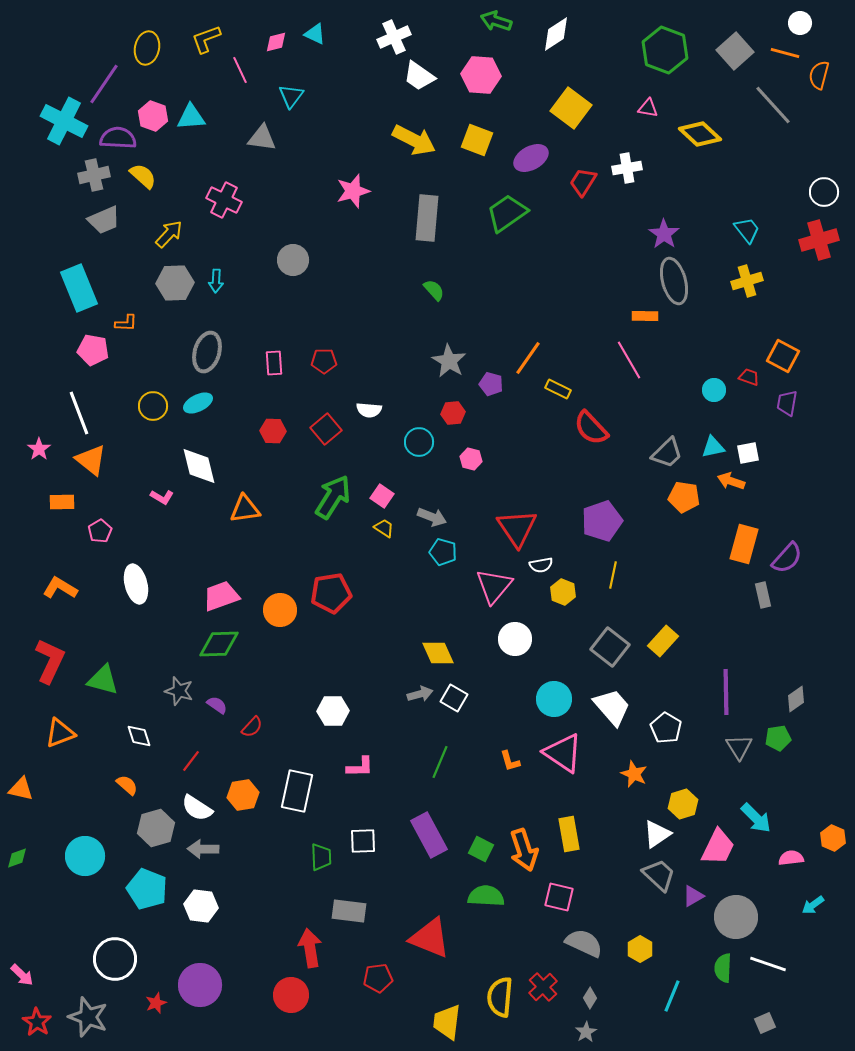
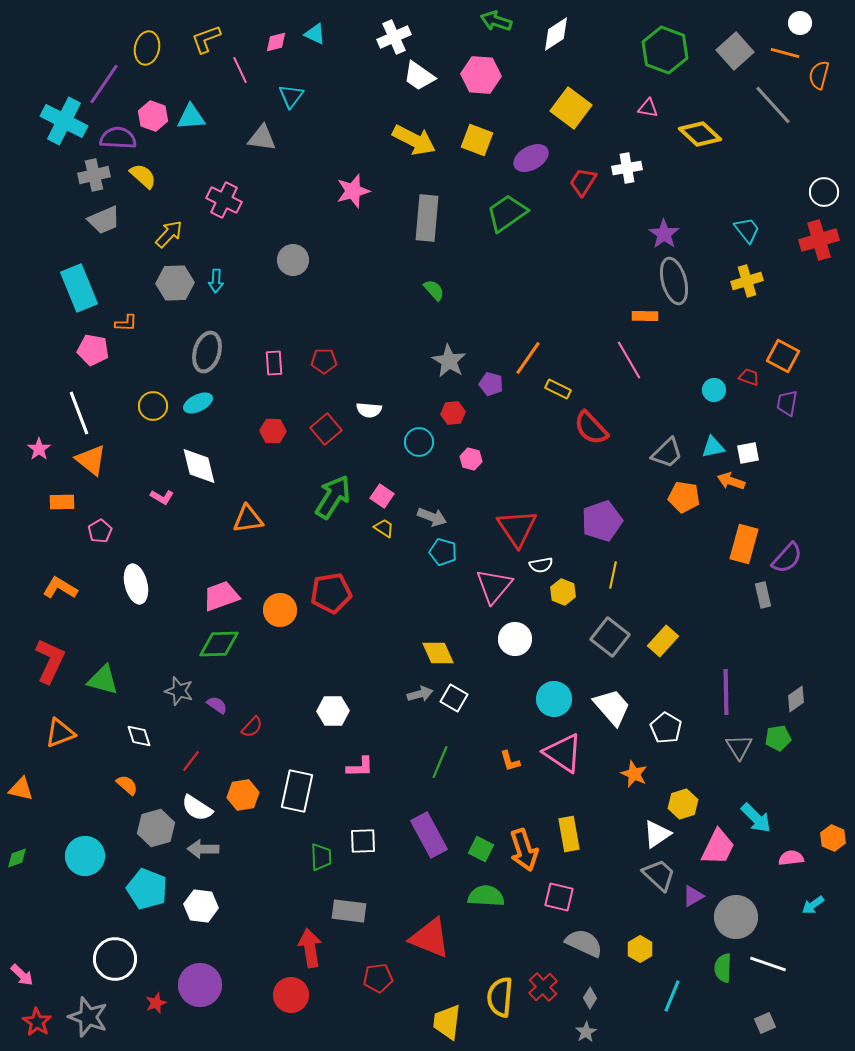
orange triangle at (245, 509): moved 3 px right, 10 px down
gray square at (610, 647): moved 10 px up
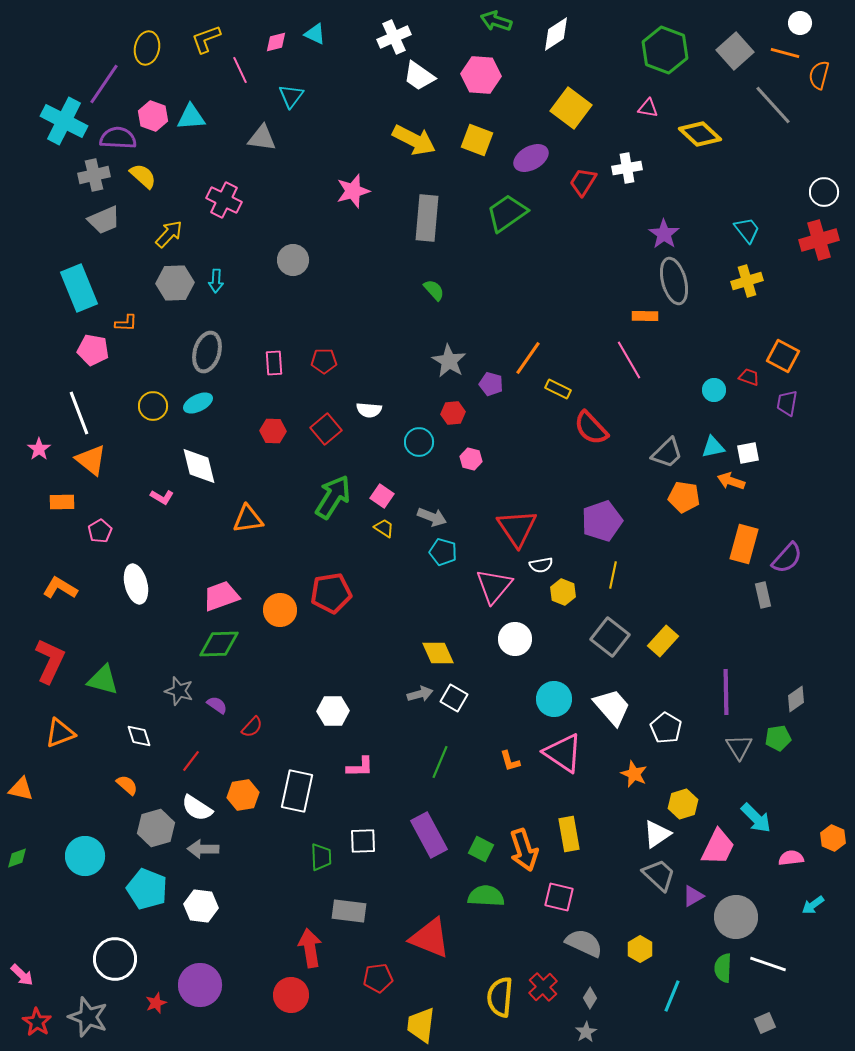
yellow trapezoid at (447, 1022): moved 26 px left, 3 px down
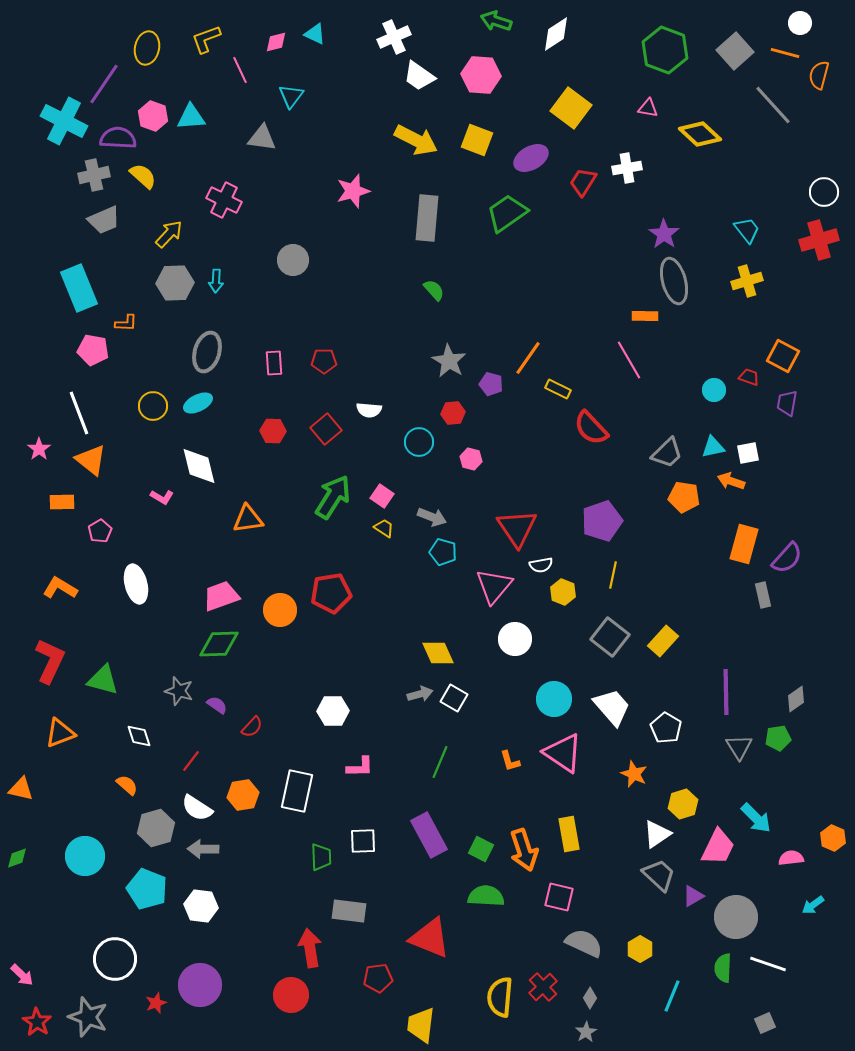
yellow arrow at (414, 140): moved 2 px right
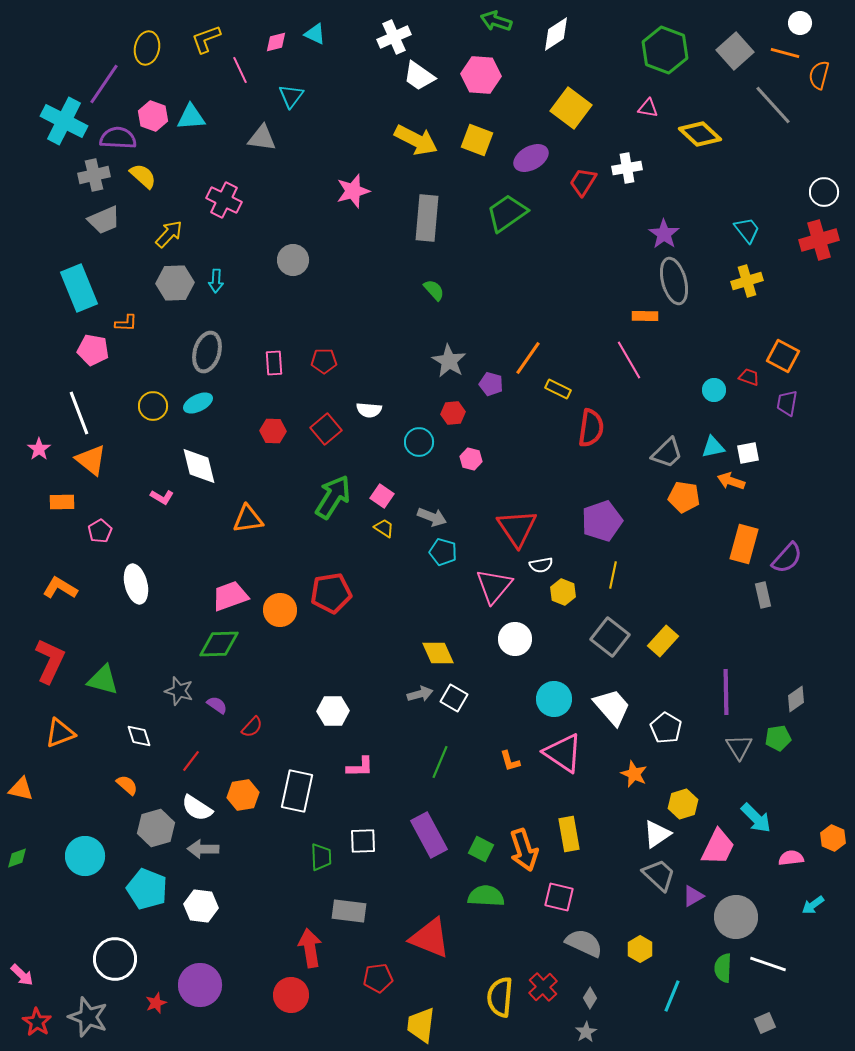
red semicircle at (591, 428): rotated 129 degrees counterclockwise
pink trapezoid at (221, 596): moved 9 px right
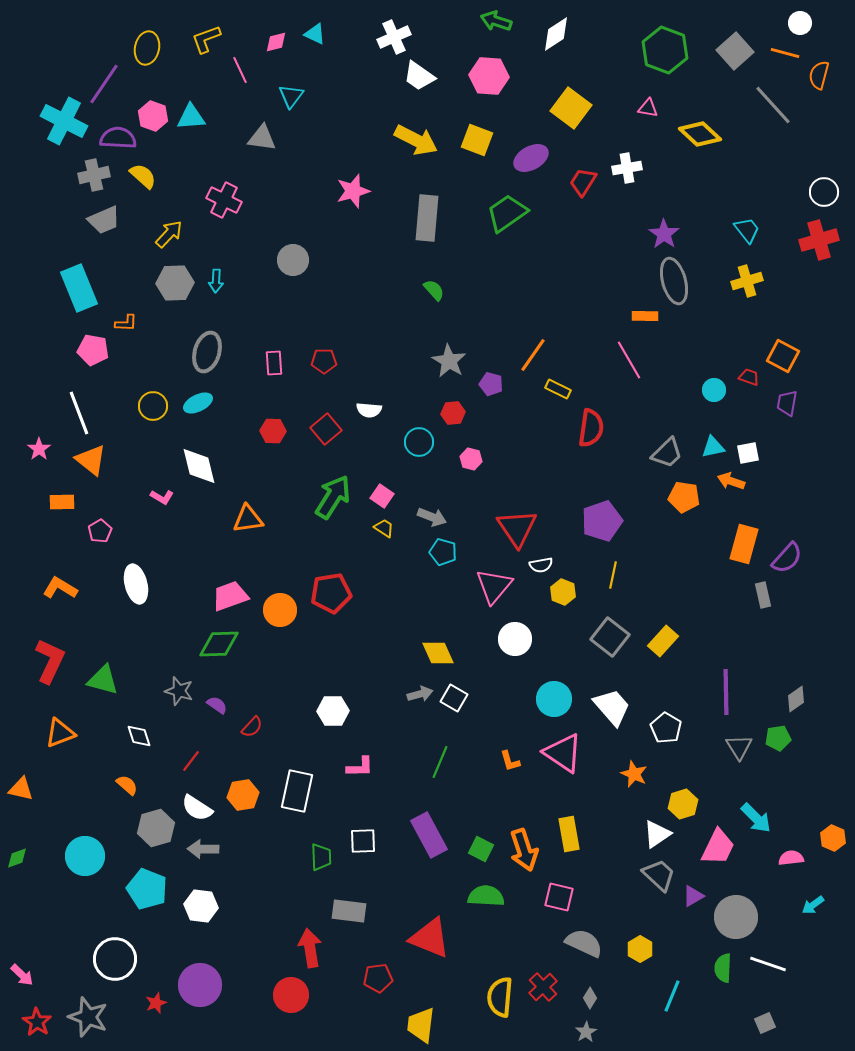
pink hexagon at (481, 75): moved 8 px right, 1 px down
orange line at (528, 358): moved 5 px right, 3 px up
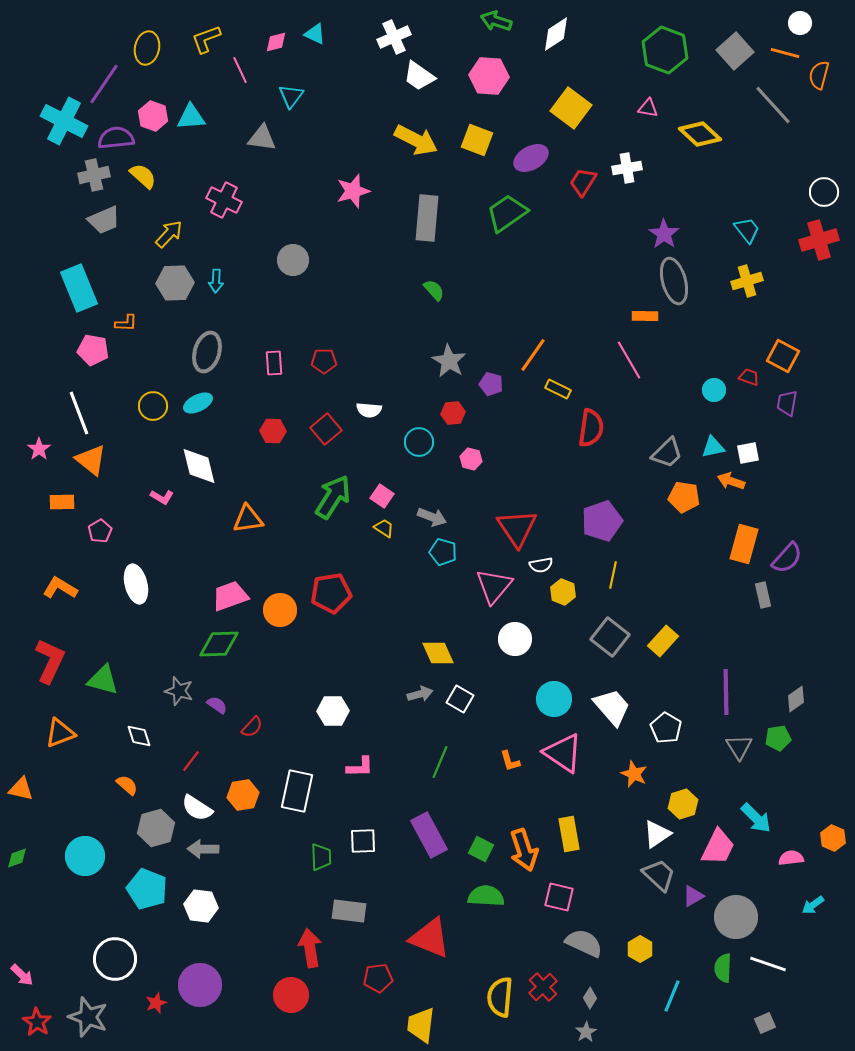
purple semicircle at (118, 138): moved 2 px left; rotated 9 degrees counterclockwise
white square at (454, 698): moved 6 px right, 1 px down
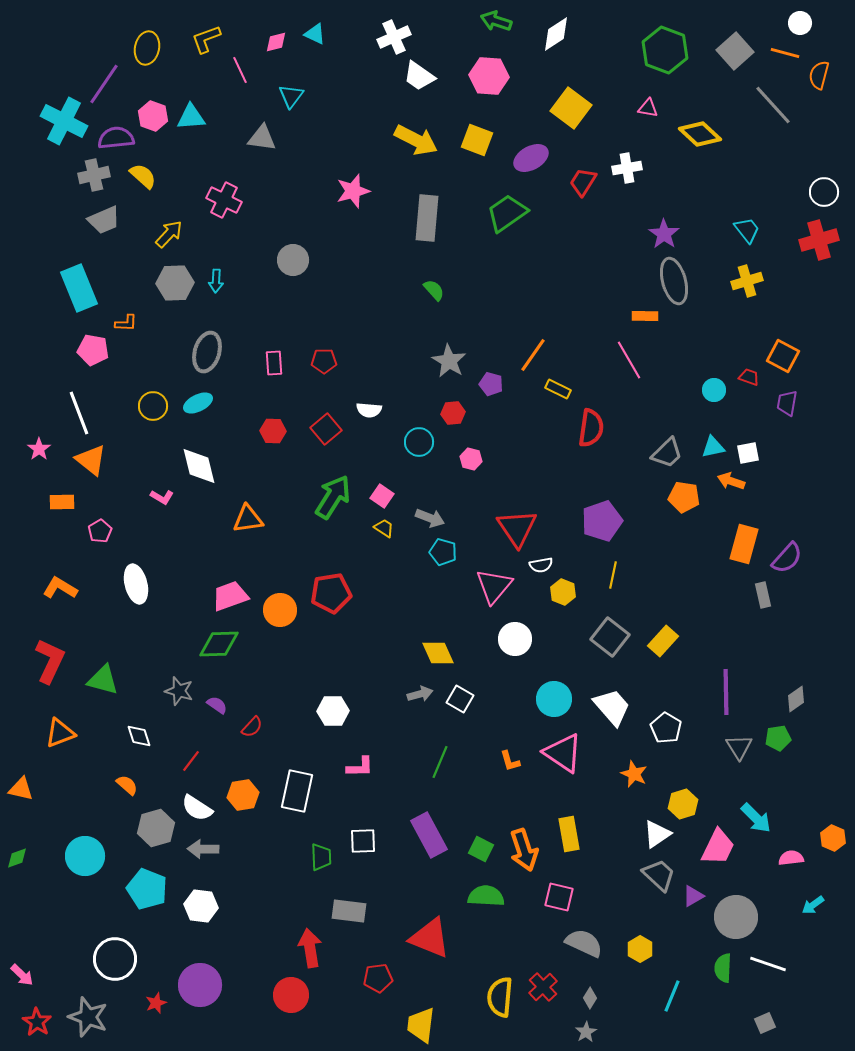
gray arrow at (432, 517): moved 2 px left, 1 px down
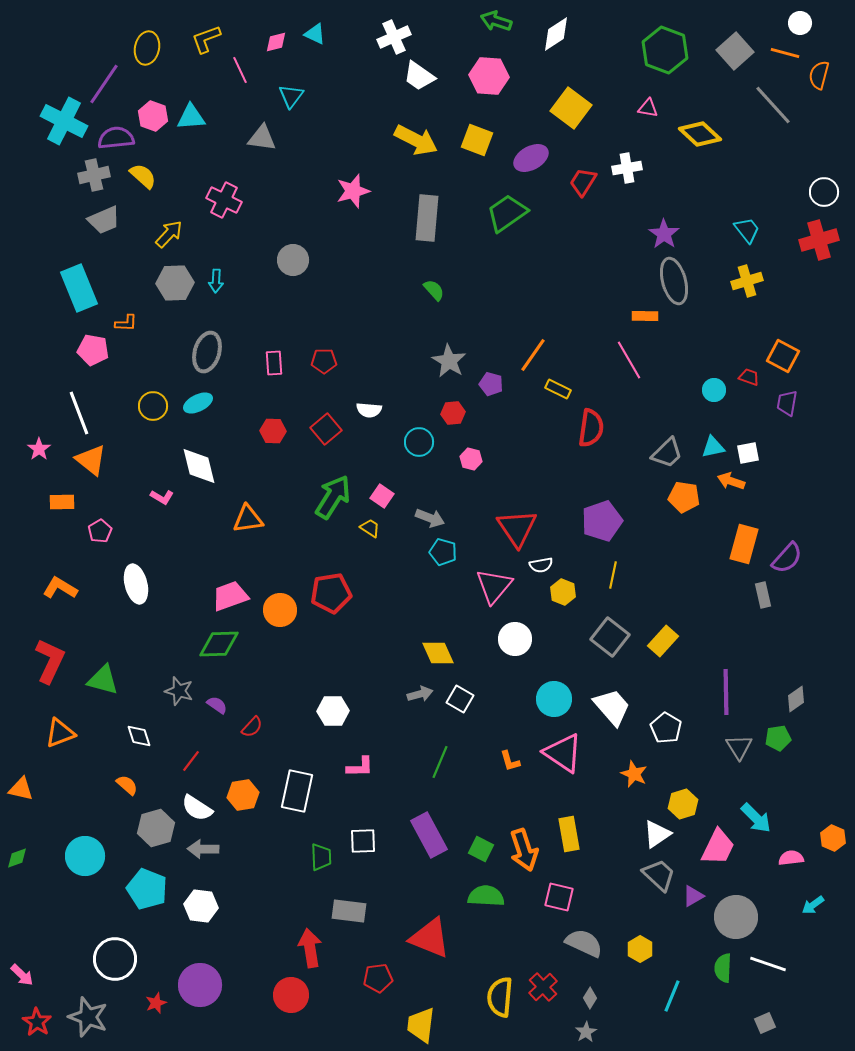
yellow trapezoid at (384, 528): moved 14 px left
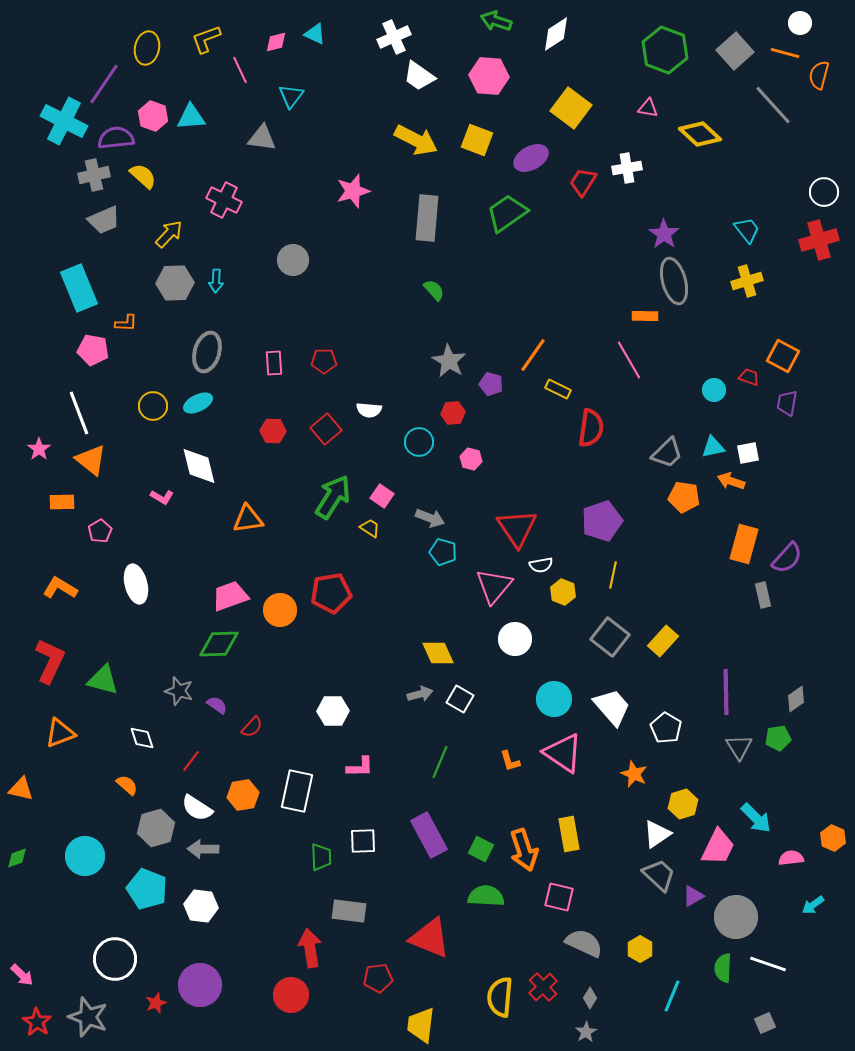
white diamond at (139, 736): moved 3 px right, 2 px down
